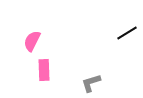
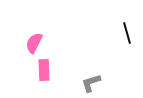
black line: rotated 75 degrees counterclockwise
pink semicircle: moved 2 px right, 2 px down
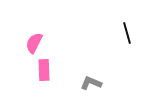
gray L-shape: rotated 40 degrees clockwise
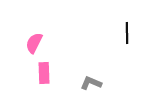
black line: rotated 15 degrees clockwise
pink rectangle: moved 3 px down
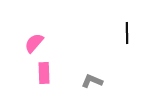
pink semicircle: rotated 15 degrees clockwise
gray L-shape: moved 1 px right, 2 px up
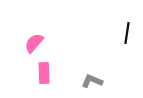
black line: rotated 10 degrees clockwise
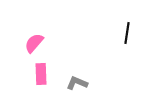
pink rectangle: moved 3 px left, 1 px down
gray L-shape: moved 15 px left, 2 px down
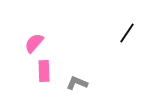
black line: rotated 25 degrees clockwise
pink rectangle: moved 3 px right, 3 px up
